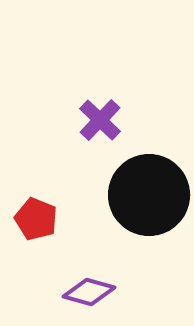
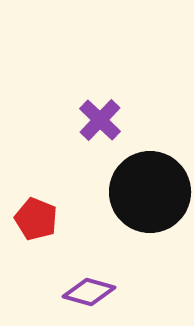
black circle: moved 1 px right, 3 px up
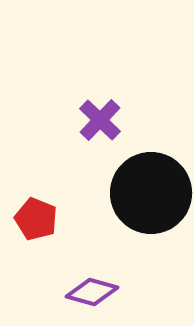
black circle: moved 1 px right, 1 px down
purple diamond: moved 3 px right
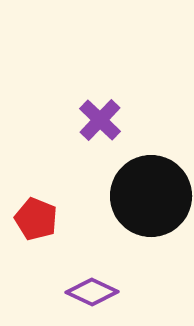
black circle: moved 3 px down
purple diamond: rotated 9 degrees clockwise
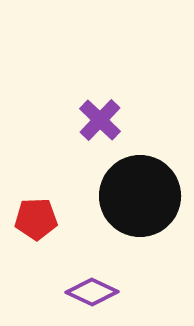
black circle: moved 11 px left
red pentagon: rotated 24 degrees counterclockwise
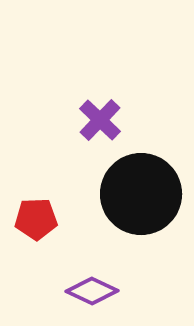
black circle: moved 1 px right, 2 px up
purple diamond: moved 1 px up
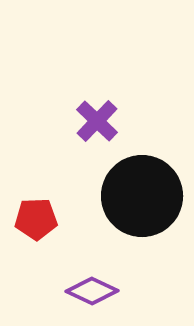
purple cross: moved 3 px left, 1 px down
black circle: moved 1 px right, 2 px down
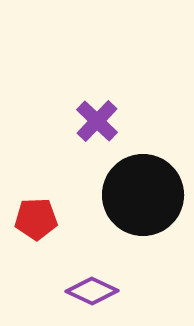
black circle: moved 1 px right, 1 px up
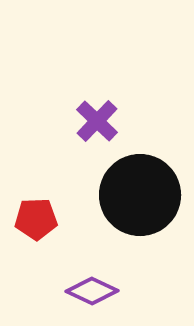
black circle: moved 3 px left
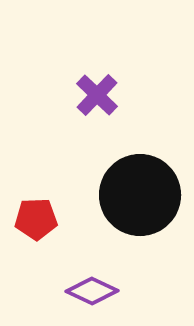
purple cross: moved 26 px up
